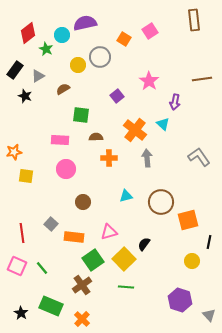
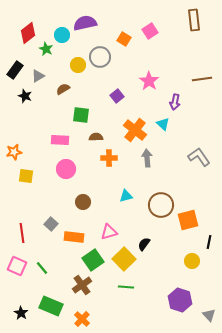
brown circle at (161, 202): moved 3 px down
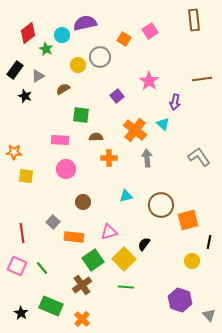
orange star at (14, 152): rotated 14 degrees clockwise
gray square at (51, 224): moved 2 px right, 2 px up
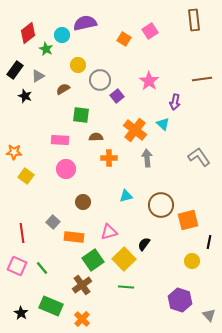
gray circle at (100, 57): moved 23 px down
yellow square at (26, 176): rotated 28 degrees clockwise
